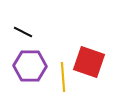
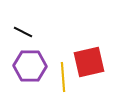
red square: rotated 32 degrees counterclockwise
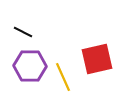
red square: moved 8 px right, 3 px up
yellow line: rotated 20 degrees counterclockwise
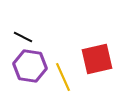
black line: moved 5 px down
purple hexagon: rotated 8 degrees clockwise
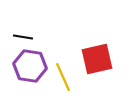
black line: rotated 18 degrees counterclockwise
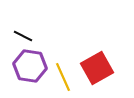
black line: moved 1 px up; rotated 18 degrees clockwise
red square: moved 9 px down; rotated 16 degrees counterclockwise
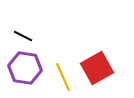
purple hexagon: moved 5 px left, 2 px down
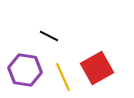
black line: moved 26 px right
purple hexagon: moved 2 px down
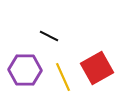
purple hexagon: rotated 8 degrees counterclockwise
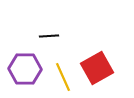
black line: rotated 30 degrees counterclockwise
purple hexagon: moved 1 px up
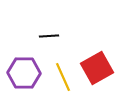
purple hexagon: moved 1 px left, 4 px down
